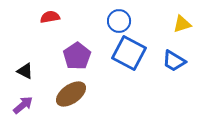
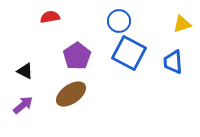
blue trapezoid: moved 1 px left, 1 px down; rotated 55 degrees clockwise
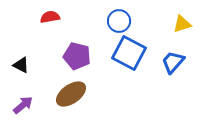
purple pentagon: rotated 24 degrees counterclockwise
blue trapezoid: rotated 45 degrees clockwise
black triangle: moved 4 px left, 6 px up
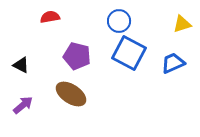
blue trapezoid: moved 1 px down; rotated 25 degrees clockwise
brown ellipse: rotated 68 degrees clockwise
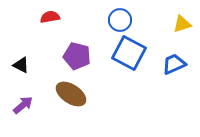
blue circle: moved 1 px right, 1 px up
blue trapezoid: moved 1 px right, 1 px down
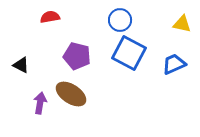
yellow triangle: rotated 30 degrees clockwise
purple arrow: moved 17 px right, 2 px up; rotated 40 degrees counterclockwise
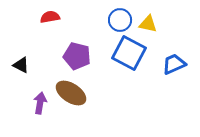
yellow triangle: moved 34 px left
brown ellipse: moved 1 px up
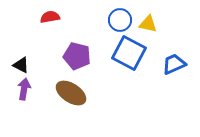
purple arrow: moved 16 px left, 14 px up
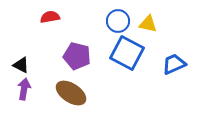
blue circle: moved 2 px left, 1 px down
blue square: moved 2 px left
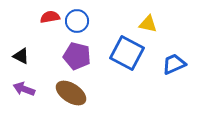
blue circle: moved 41 px left
black triangle: moved 9 px up
purple arrow: rotated 80 degrees counterclockwise
